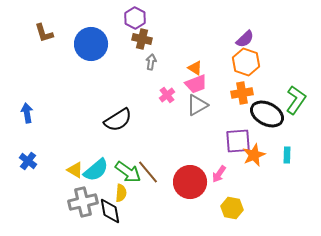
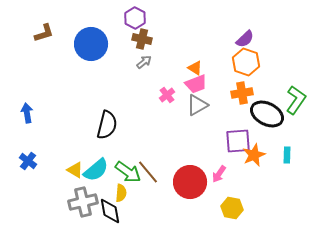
brown L-shape: rotated 90 degrees counterclockwise
gray arrow: moved 7 px left; rotated 42 degrees clockwise
black semicircle: moved 11 px left, 5 px down; rotated 44 degrees counterclockwise
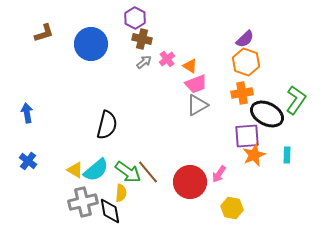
orange triangle: moved 5 px left, 2 px up
pink cross: moved 36 px up
purple square: moved 9 px right, 5 px up
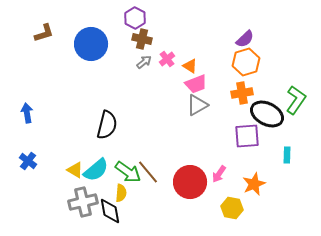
orange hexagon: rotated 24 degrees clockwise
orange star: moved 29 px down
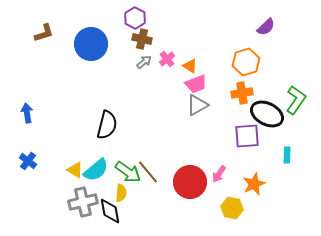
purple semicircle: moved 21 px right, 12 px up
